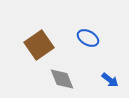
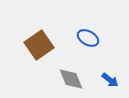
gray diamond: moved 9 px right
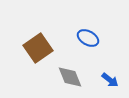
brown square: moved 1 px left, 3 px down
gray diamond: moved 1 px left, 2 px up
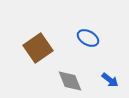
gray diamond: moved 4 px down
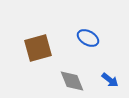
brown square: rotated 20 degrees clockwise
gray diamond: moved 2 px right
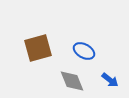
blue ellipse: moved 4 px left, 13 px down
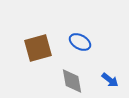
blue ellipse: moved 4 px left, 9 px up
gray diamond: rotated 12 degrees clockwise
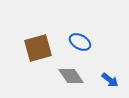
gray diamond: moved 1 px left, 5 px up; rotated 24 degrees counterclockwise
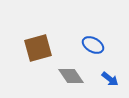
blue ellipse: moved 13 px right, 3 px down
blue arrow: moved 1 px up
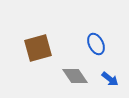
blue ellipse: moved 3 px right, 1 px up; rotated 35 degrees clockwise
gray diamond: moved 4 px right
